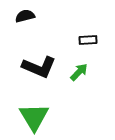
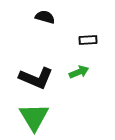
black semicircle: moved 20 px right, 1 px down; rotated 30 degrees clockwise
black L-shape: moved 3 px left, 11 px down
green arrow: rotated 24 degrees clockwise
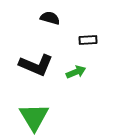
black semicircle: moved 5 px right, 1 px down
green arrow: moved 3 px left
black L-shape: moved 13 px up
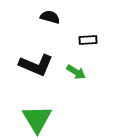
black semicircle: moved 1 px up
green arrow: rotated 54 degrees clockwise
green triangle: moved 3 px right, 2 px down
